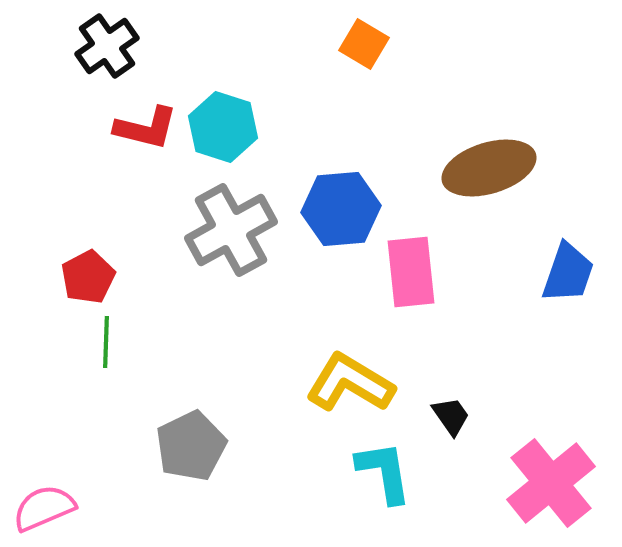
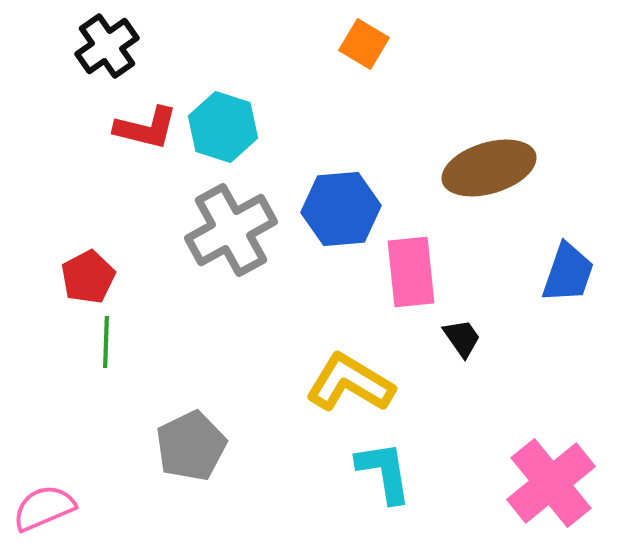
black trapezoid: moved 11 px right, 78 px up
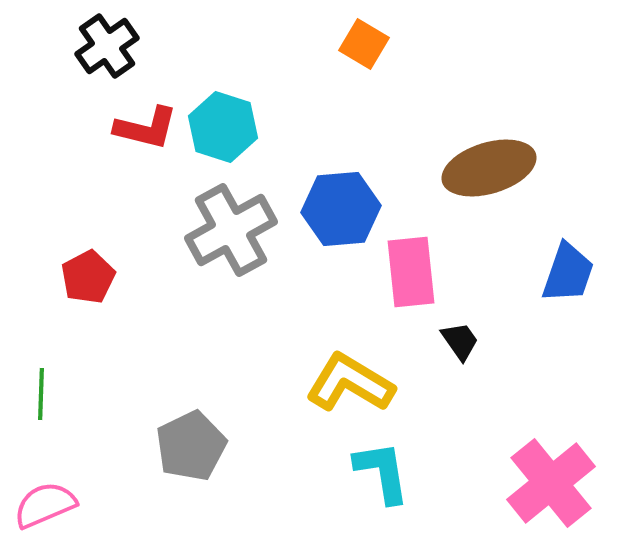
black trapezoid: moved 2 px left, 3 px down
green line: moved 65 px left, 52 px down
cyan L-shape: moved 2 px left
pink semicircle: moved 1 px right, 3 px up
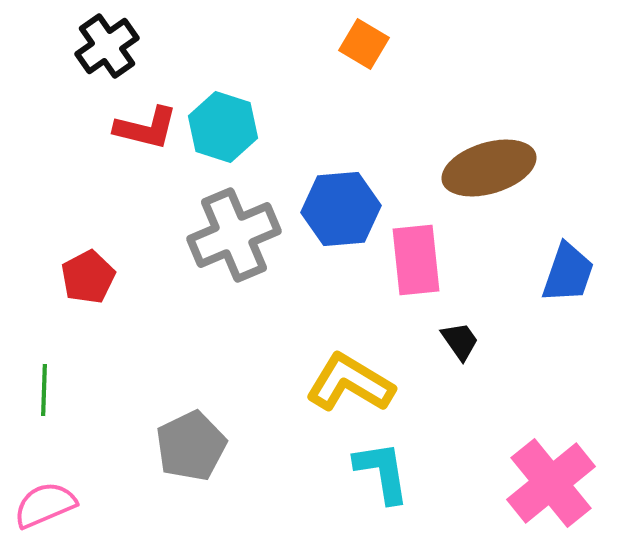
gray cross: moved 3 px right, 5 px down; rotated 6 degrees clockwise
pink rectangle: moved 5 px right, 12 px up
green line: moved 3 px right, 4 px up
